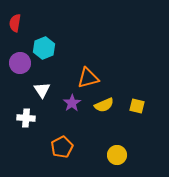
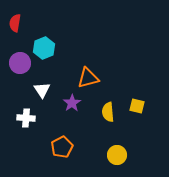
yellow semicircle: moved 4 px right, 7 px down; rotated 108 degrees clockwise
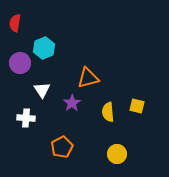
yellow circle: moved 1 px up
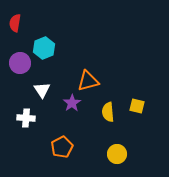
orange triangle: moved 3 px down
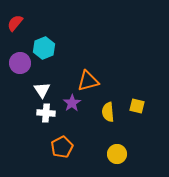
red semicircle: rotated 30 degrees clockwise
white cross: moved 20 px right, 5 px up
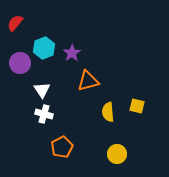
purple star: moved 50 px up
white cross: moved 2 px left, 1 px down; rotated 12 degrees clockwise
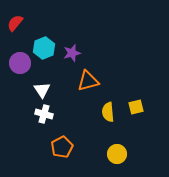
purple star: rotated 18 degrees clockwise
yellow square: moved 1 px left, 1 px down; rotated 28 degrees counterclockwise
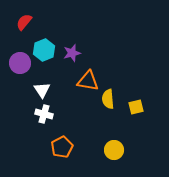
red semicircle: moved 9 px right, 1 px up
cyan hexagon: moved 2 px down
orange triangle: rotated 25 degrees clockwise
yellow semicircle: moved 13 px up
yellow circle: moved 3 px left, 4 px up
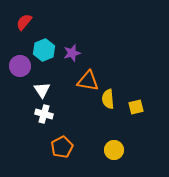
purple circle: moved 3 px down
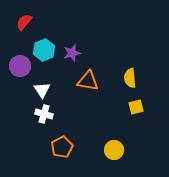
yellow semicircle: moved 22 px right, 21 px up
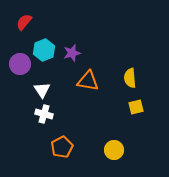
purple circle: moved 2 px up
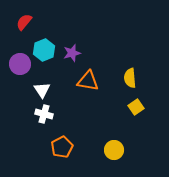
yellow square: rotated 21 degrees counterclockwise
